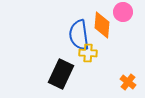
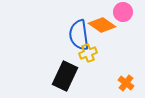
orange diamond: rotated 60 degrees counterclockwise
yellow cross: rotated 24 degrees counterclockwise
black rectangle: moved 4 px right, 2 px down
orange cross: moved 2 px left, 1 px down
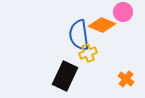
orange diamond: rotated 12 degrees counterclockwise
orange cross: moved 4 px up
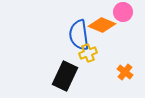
orange cross: moved 1 px left, 7 px up
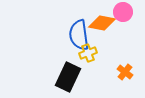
orange diamond: moved 2 px up; rotated 12 degrees counterclockwise
black rectangle: moved 3 px right, 1 px down
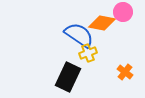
blue semicircle: rotated 132 degrees clockwise
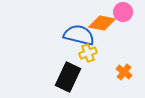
blue semicircle: rotated 20 degrees counterclockwise
orange cross: moved 1 px left
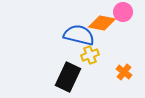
yellow cross: moved 2 px right, 2 px down
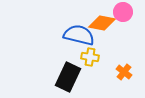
yellow cross: moved 2 px down; rotated 30 degrees clockwise
